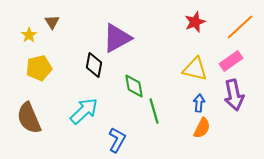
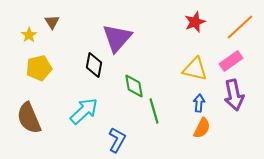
purple triangle: rotated 20 degrees counterclockwise
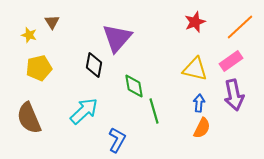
yellow star: rotated 21 degrees counterclockwise
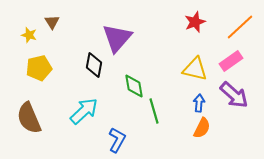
purple arrow: rotated 36 degrees counterclockwise
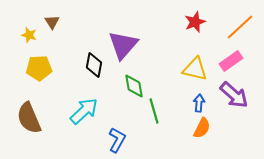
purple triangle: moved 6 px right, 7 px down
yellow pentagon: rotated 10 degrees clockwise
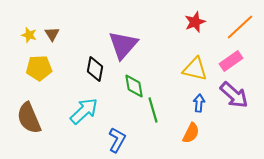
brown triangle: moved 12 px down
black diamond: moved 1 px right, 4 px down
green line: moved 1 px left, 1 px up
orange semicircle: moved 11 px left, 5 px down
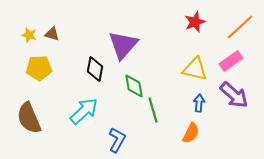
brown triangle: rotated 42 degrees counterclockwise
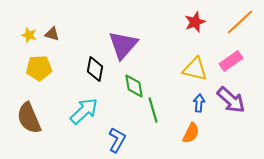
orange line: moved 5 px up
purple arrow: moved 3 px left, 5 px down
